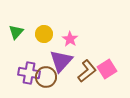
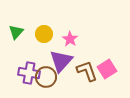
brown L-shape: rotated 70 degrees counterclockwise
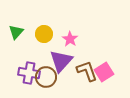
pink square: moved 3 px left, 3 px down
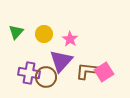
brown L-shape: rotated 65 degrees counterclockwise
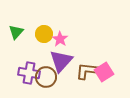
pink star: moved 10 px left
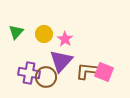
pink star: moved 5 px right
pink square: rotated 36 degrees counterclockwise
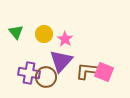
green triangle: rotated 21 degrees counterclockwise
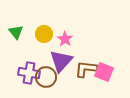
brown L-shape: moved 1 px left, 2 px up
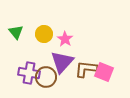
purple triangle: moved 1 px right, 1 px down
